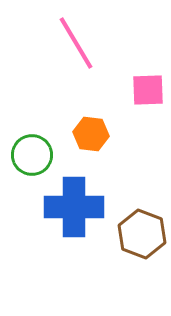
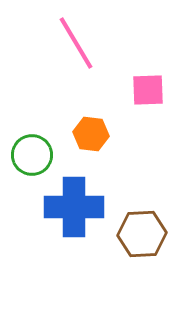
brown hexagon: rotated 24 degrees counterclockwise
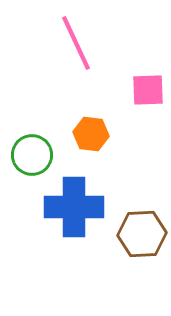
pink line: rotated 6 degrees clockwise
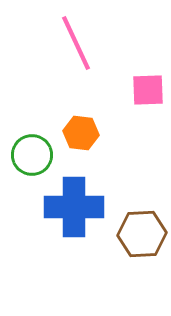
orange hexagon: moved 10 px left, 1 px up
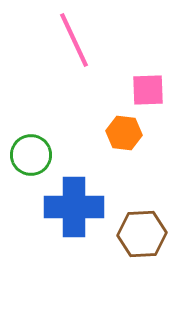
pink line: moved 2 px left, 3 px up
orange hexagon: moved 43 px right
green circle: moved 1 px left
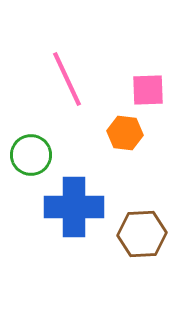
pink line: moved 7 px left, 39 px down
orange hexagon: moved 1 px right
